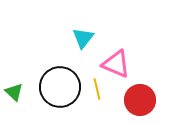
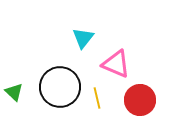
yellow line: moved 9 px down
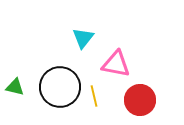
pink triangle: rotated 12 degrees counterclockwise
green triangle: moved 1 px right, 5 px up; rotated 30 degrees counterclockwise
yellow line: moved 3 px left, 2 px up
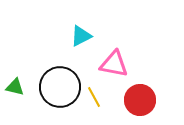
cyan triangle: moved 2 px left, 2 px up; rotated 25 degrees clockwise
pink triangle: moved 2 px left
yellow line: moved 1 px down; rotated 15 degrees counterclockwise
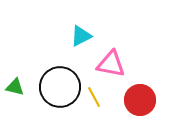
pink triangle: moved 3 px left
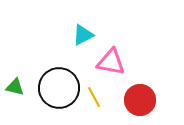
cyan triangle: moved 2 px right, 1 px up
pink triangle: moved 2 px up
black circle: moved 1 px left, 1 px down
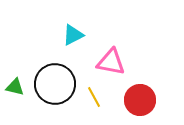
cyan triangle: moved 10 px left
black circle: moved 4 px left, 4 px up
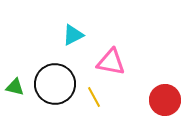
red circle: moved 25 px right
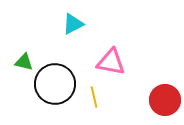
cyan triangle: moved 11 px up
green triangle: moved 9 px right, 25 px up
yellow line: rotated 15 degrees clockwise
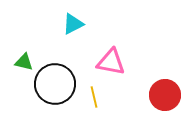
red circle: moved 5 px up
